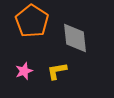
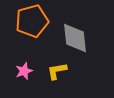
orange pentagon: rotated 24 degrees clockwise
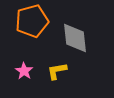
pink star: rotated 18 degrees counterclockwise
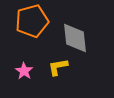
yellow L-shape: moved 1 px right, 4 px up
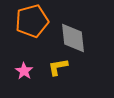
gray diamond: moved 2 px left
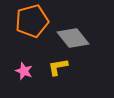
gray diamond: rotated 32 degrees counterclockwise
pink star: rotated 12 degrees counterclockwise
